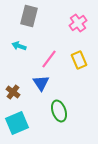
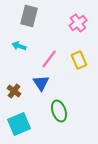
brown cross: moved 1 px right, 1 px up
cyan square: moved 2 px right, 1 px down
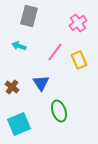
pink line: moved 6 px right, 7 px up
brown cross: moved 2 px left, 4 px up
